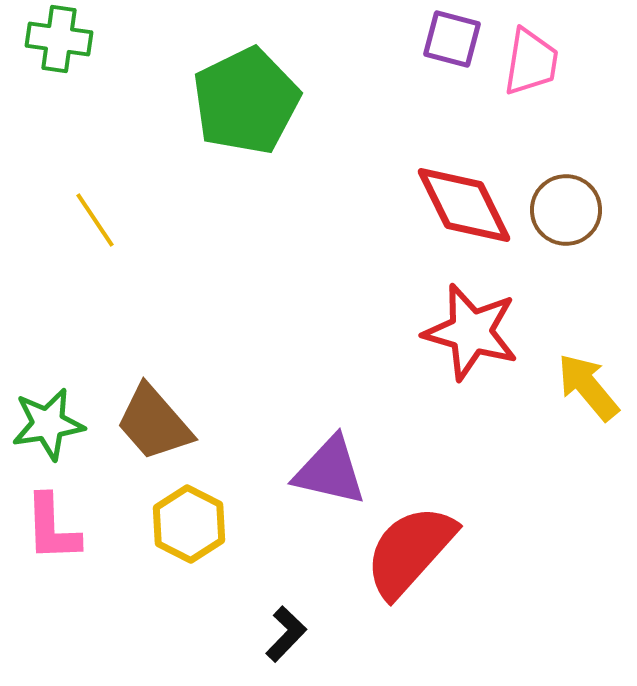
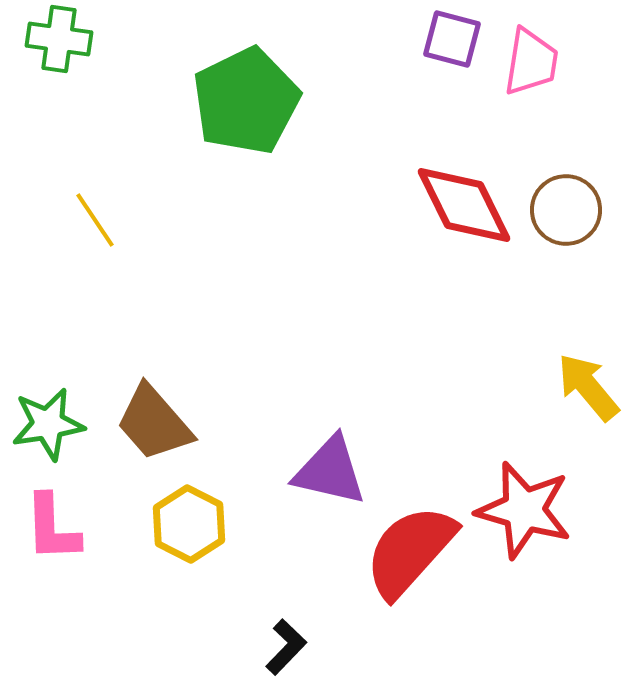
red star: moved 53 px right, 178 px down
black L-shape: moved 13 px down
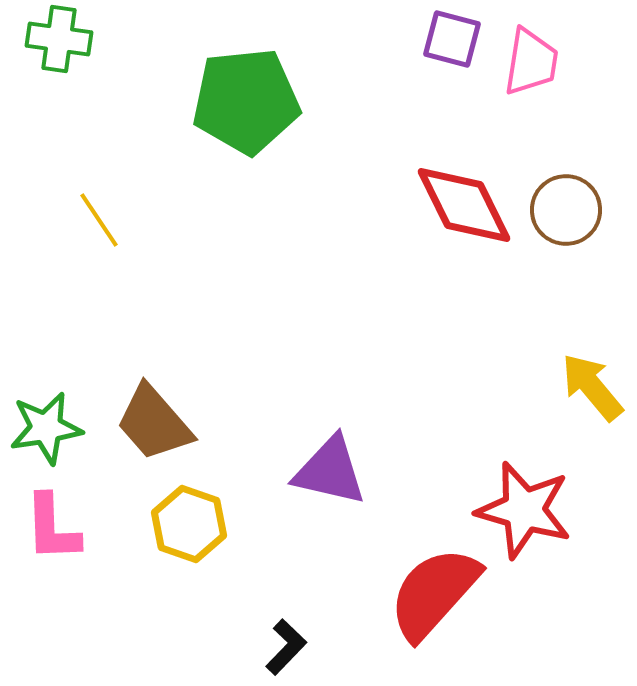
green pentagon: rotated 20 degrees clockwise
yellow line: moved 4 px right
yellow arrow: moved 4 px right
green star: moved 2 px left, 4 px down
yellow hexagon: rotated 8 degrees counterclockwise
red semicircle: moved 24 px right, 42 px down
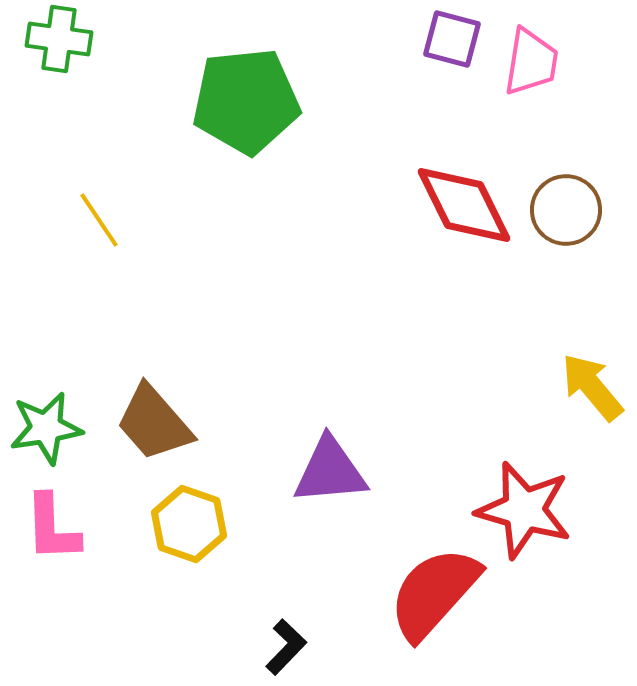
purple triangle: rotated 18 degrees counterclockwise
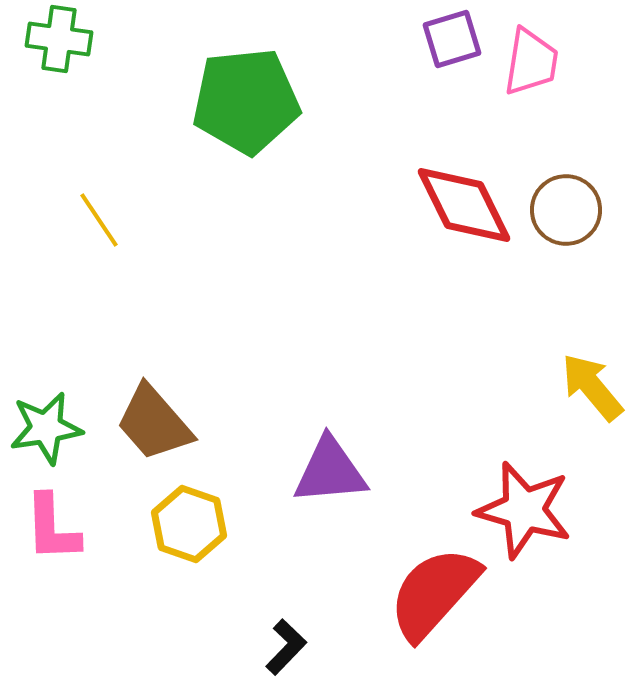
purple square: rotated 32 degrees counterclockwise
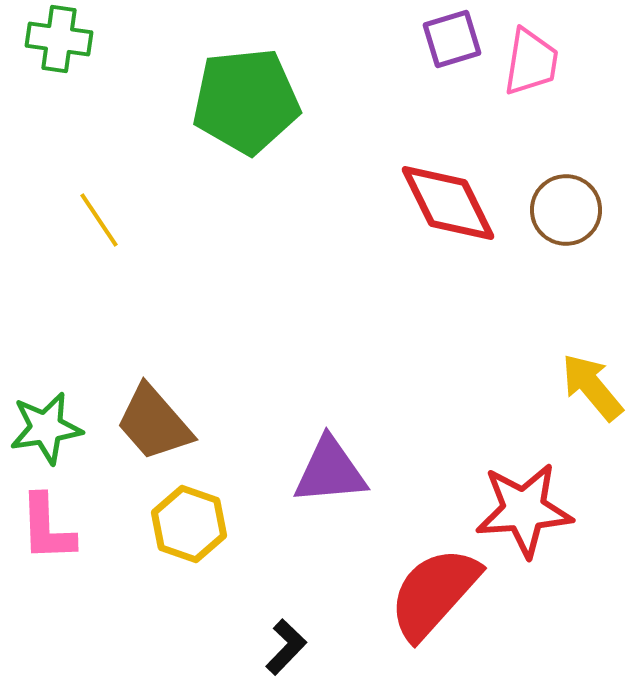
red diamond: moved 16 px left, 2 px up
red star: rotated 20 degrees counterclockwise
pink L-shape: moved 5 px left
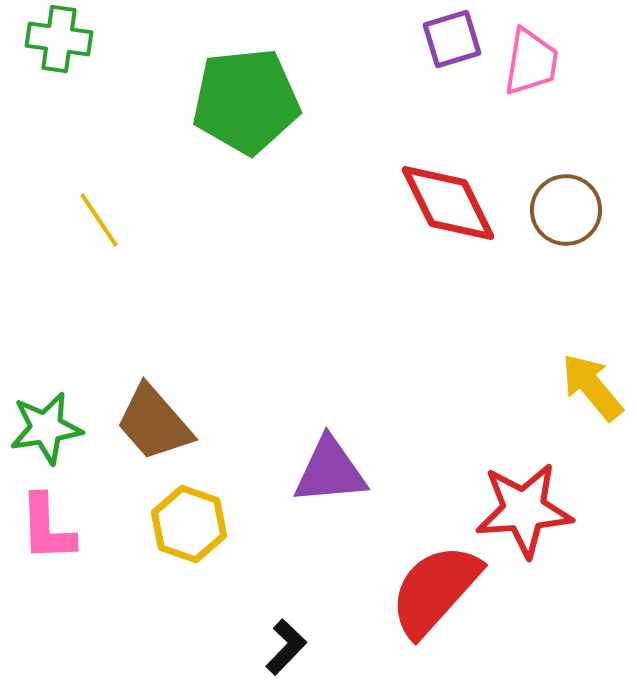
red semicircle: moved 1 px right, 3 px up
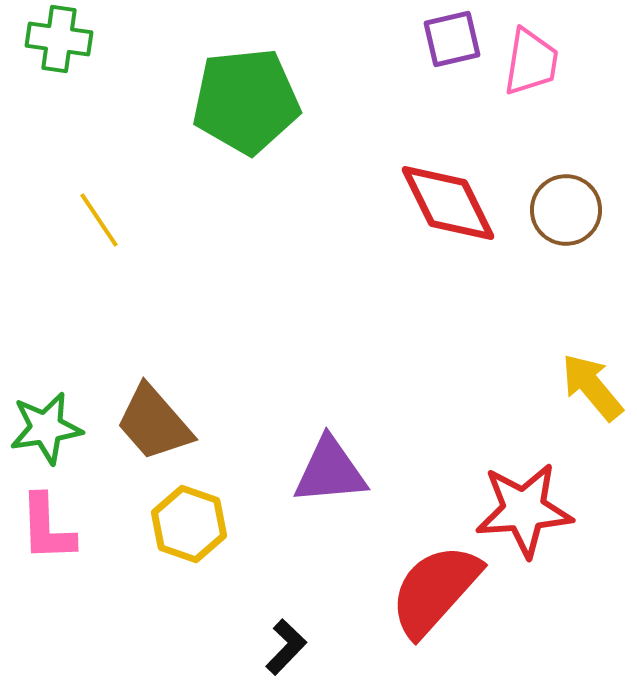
purple square: rotated 4 degrees clockwise
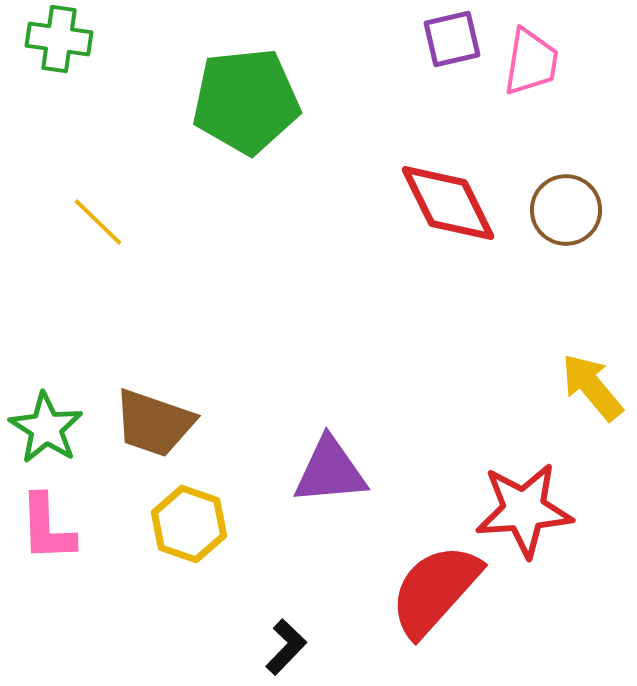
yellow line: moved 1 px left, 2 px down; rotated 12 degrees counterclockwise
brown trapezoid: rotated 30 degrees counterclockwise
green star: rotated 30 degrees counterclockwise
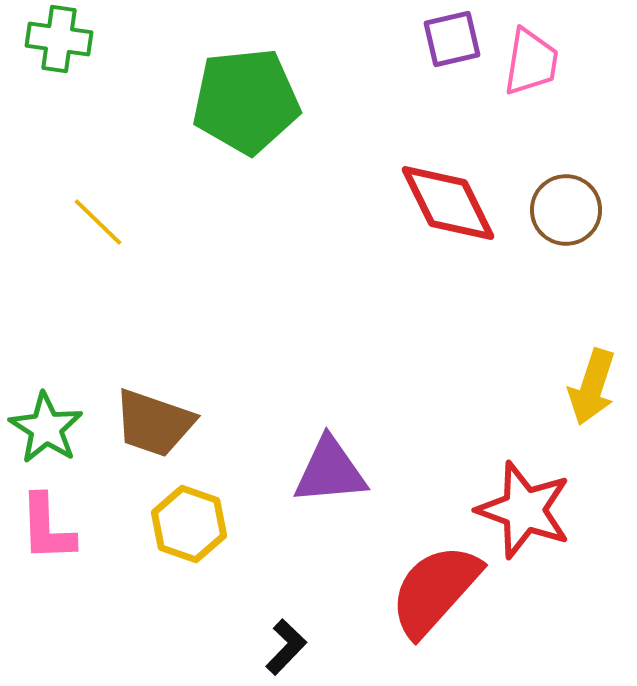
yellow arrow: rotated 122 degrees counterclockwise
red star: rotated 24 degrees clockwise
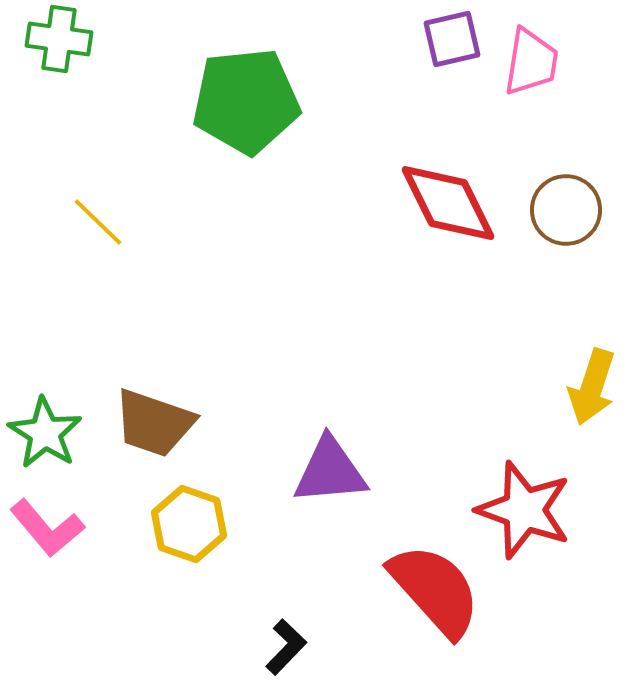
green star: moved 1 px left, 5 px down
pink L-shape: rotated 38 degrees counterclockwise
red semicircle: rotated 96 degrees clockwise
